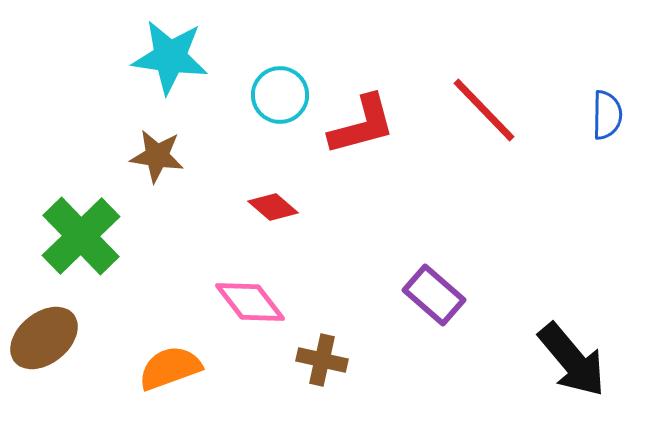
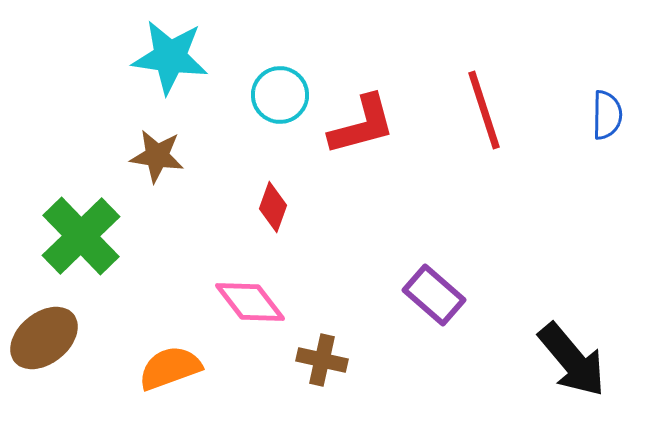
red line: rotated 26 degrees clockwise
red diamond: rotated 69 degrees clockwise
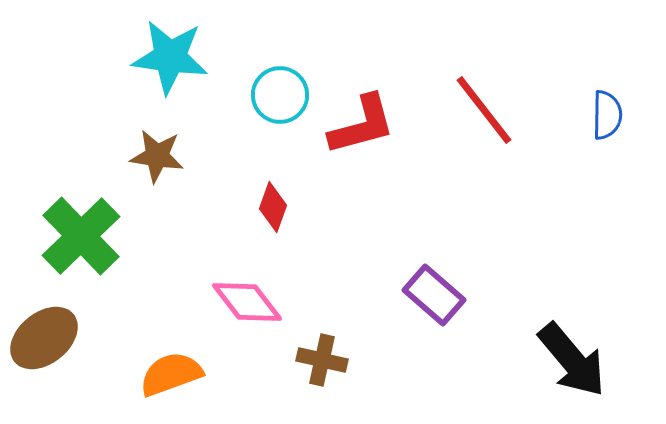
red line: rotated 20 degrees counterclockwise
pink diamond: moved 3 px left
orange semicircle: moved 1 px right, 6 px down
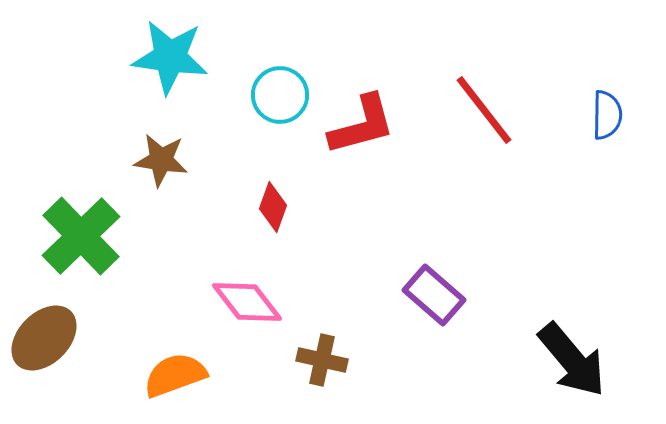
brown star: moved 4 px right, 4 px down
brown ellipse: rotated 6 degrees counterclockwise
orange semicircle: moved 4 px right, 1 px down
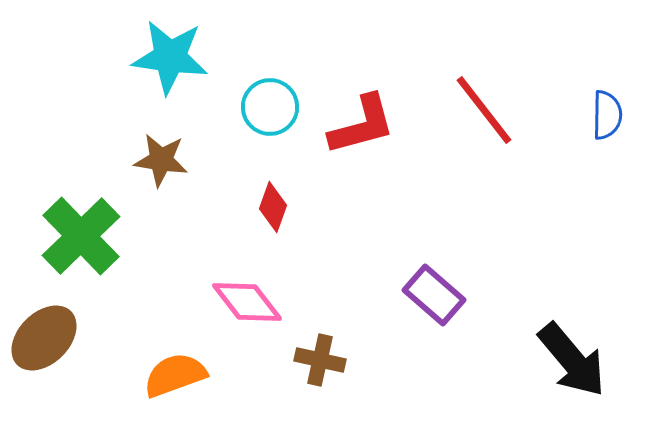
cyan circle: moved 10 px left, 12 px down
brown cross: moved 2 px left
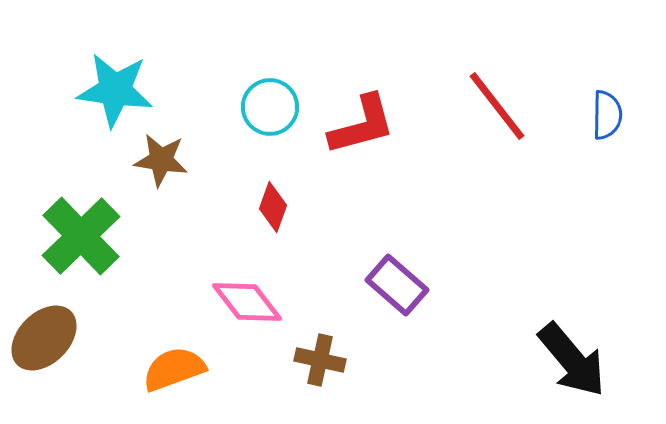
cyan star: moved 55 px left, 33 px down
red line: moved 13 px right, 4 px up
purple rectangle: moved 37 px left, 10 px up
orange semicircle: moved 1 px left, 6 px up
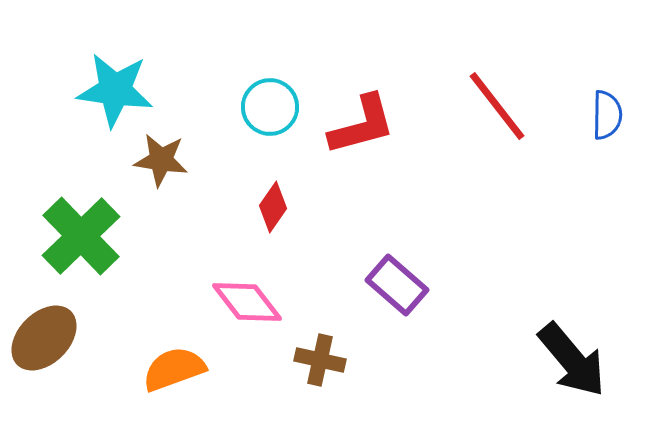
red diamond: rotated 15 degrees clockwise
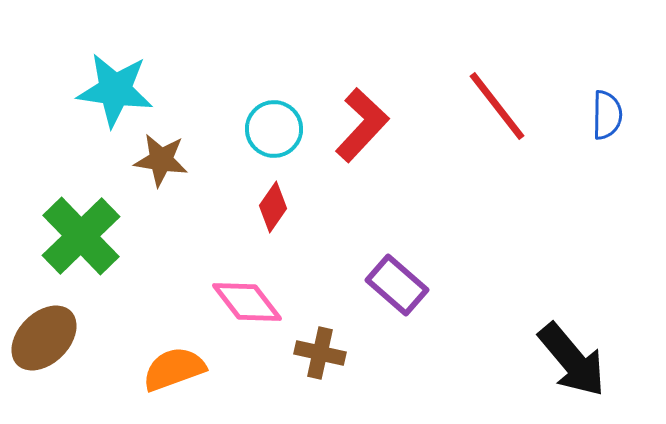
cyan circle: moved 4 px right, 22 px down
red L-shape: rotated 32 degrees counterclockwise
brown cross: moved 7 px up
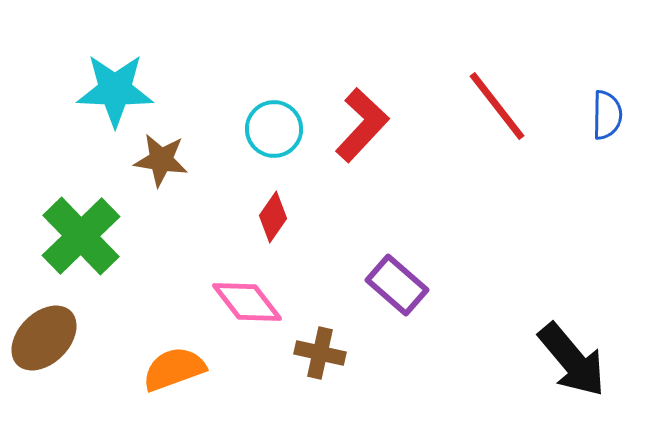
cyan star: rotated 6 degrees counterclockwise
red diamond: moved 10 px down
